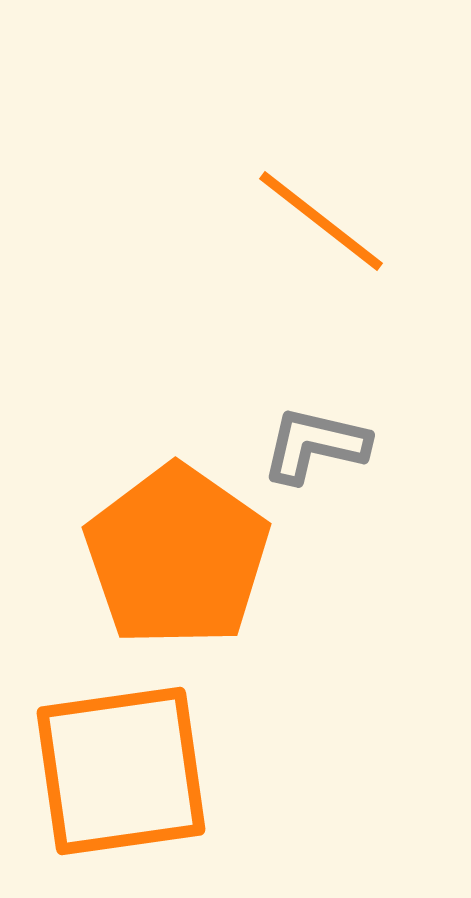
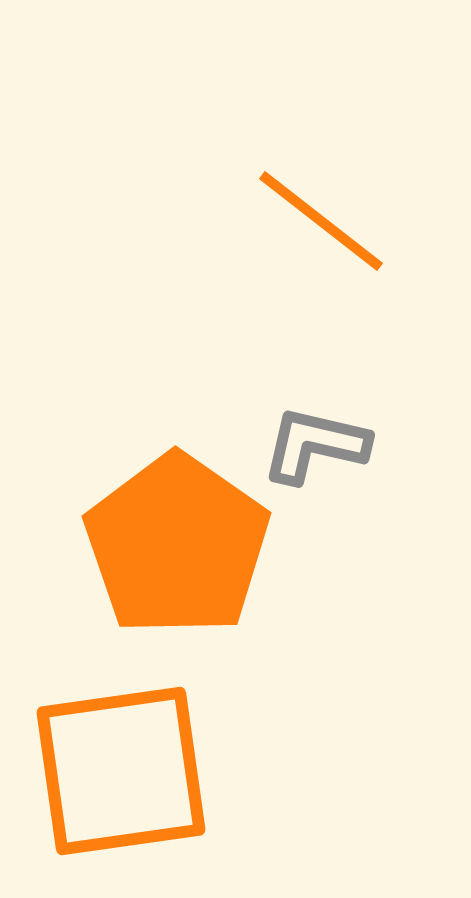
orange pentagon: moved 11 px up
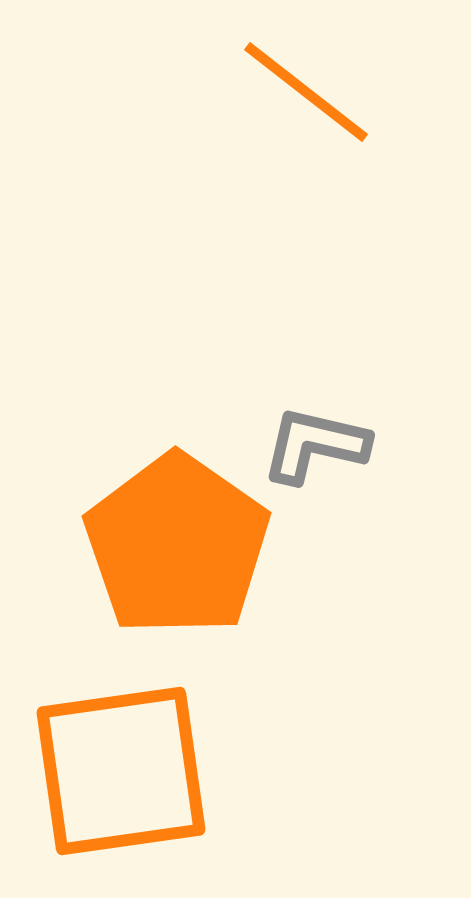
orange line: moved 15 px left, 129 px up
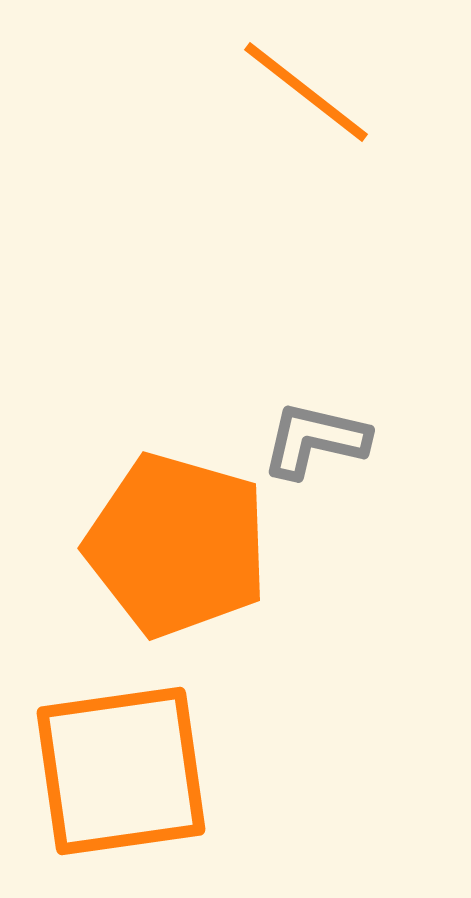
gray L-shape: moved 5 px up
orange pentagon: rotated 19 degrees counterclockwise
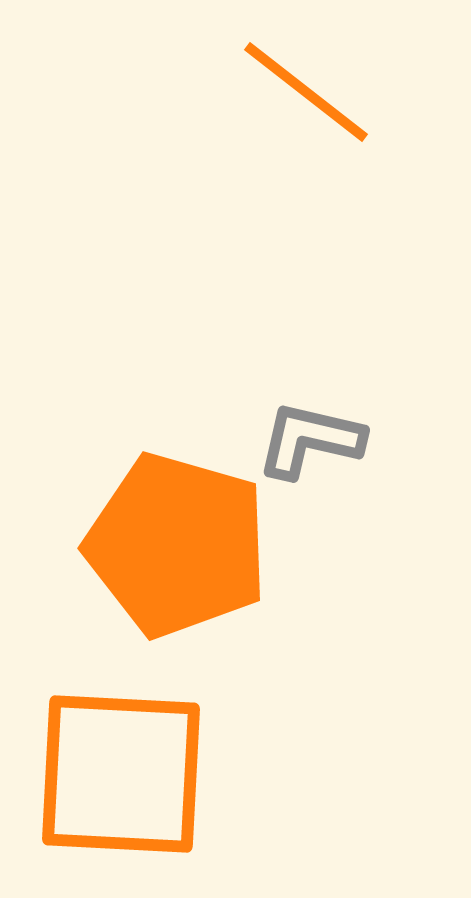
gray L-shape: moved 5 px left
orange square: moved 3 px down; rotated 11 degrees clockwise
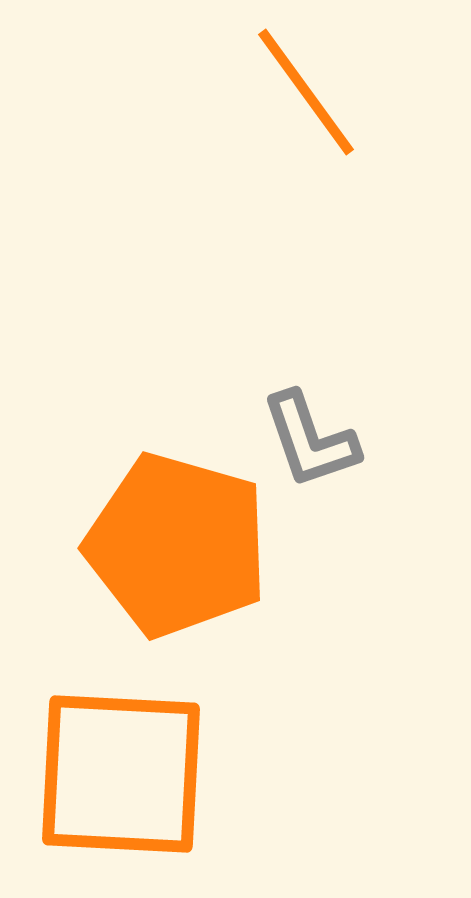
orange line: rotated 16 degrees clockwise
gray L-shape: rotated 122 degrees counterclockwise
